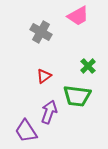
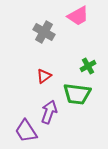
gray cross: moved 3 px right
green cross: rotated 14 degrees clockwise
green trapezoid: moved 2 px up
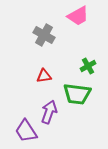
gray cross: moved 3 px down
red triangle: rotated 28 degrees clockwise
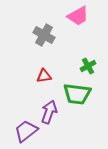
purple trapezoid: rotated 85 degrees clockwise
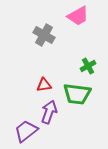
red triangle: moved 9 px down
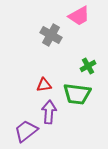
pink trapezoid: moved 1 px right
gray cross: moved 7 px right
purple arrow: rotated 15 degrees counterclockwise
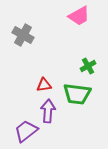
gray cross: moved 28 px left
purple arrow: moved 1 px left, 1 px up
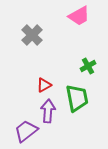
gray cross: moved 9 px right; rotated 15 degrees clockwise
red triangle: rotated 21 degrees counterclockwise
green trapezoid: moved 4 px down; rotated 108 degrees counterclockwise
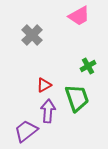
green trapezoid: rotated 8 degrees counterclockwise
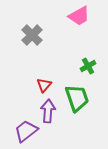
red triangle: rotated 21 degrees counterclockwise
